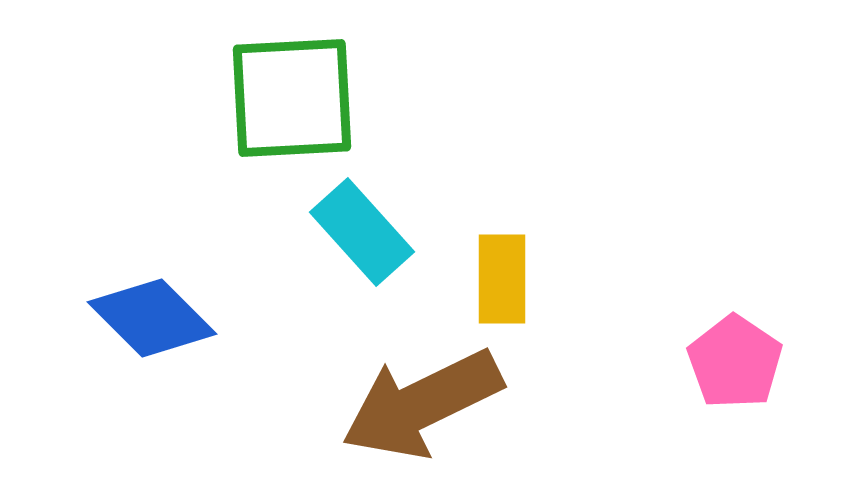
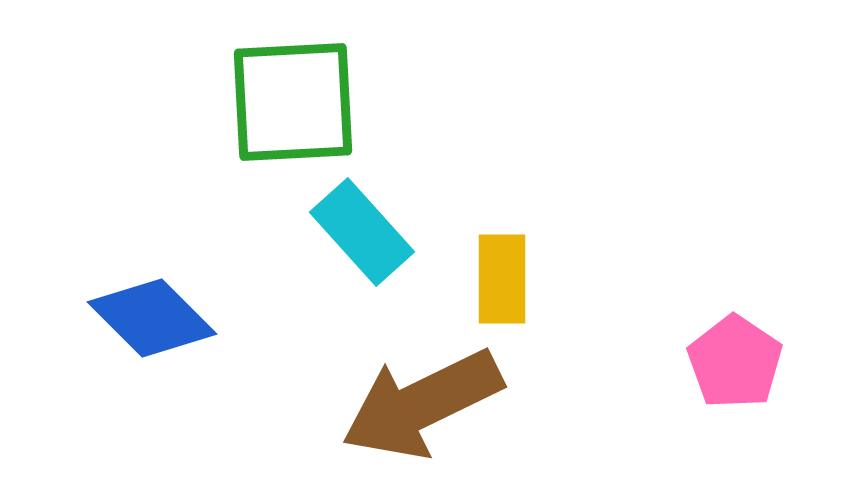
green square: moved 1 px right, 4 px down
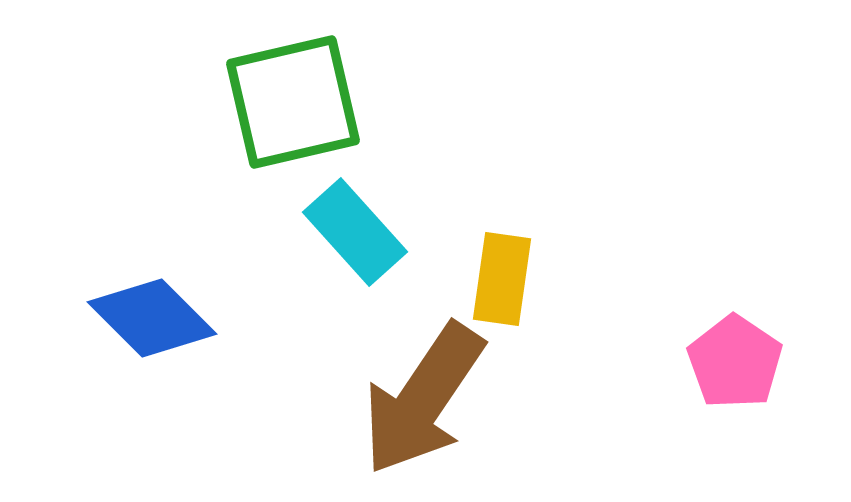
green square: rotated 10 degrees counterclockwise
cyan rectangle: moved 7 px left
yellow rectangle: rotated 8 degrees clockwise
brown arrow: moved 1 px right, 5 px up; rotated 30 degrees counterclockwise
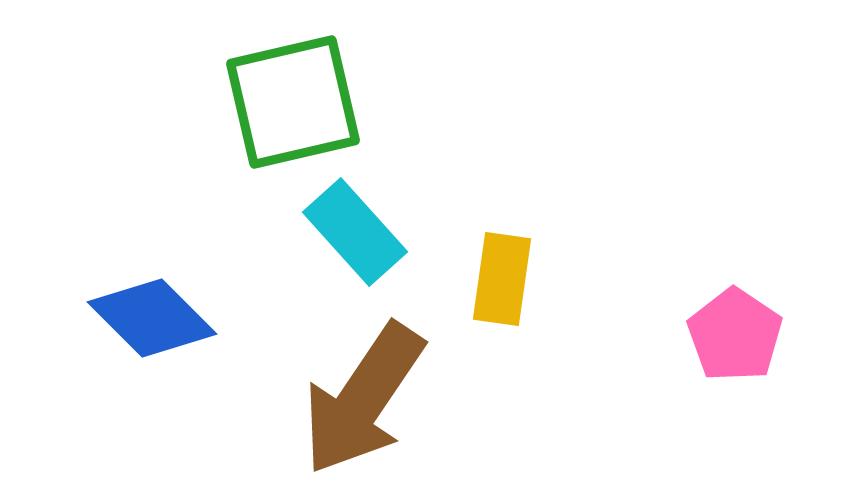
pink pentagon: moved 27 px up
brown arrow: moved 60 px left
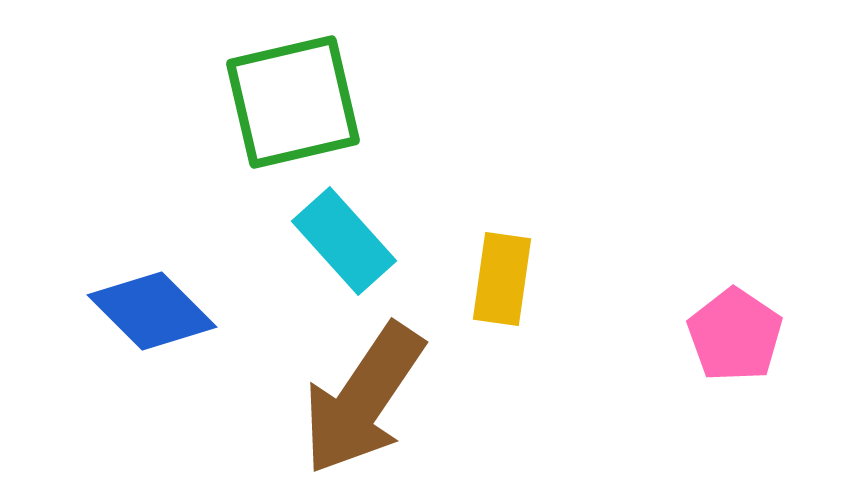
cyan rectangle: moved 11 px left, 9 px down
blue diamond: moved 7 px up
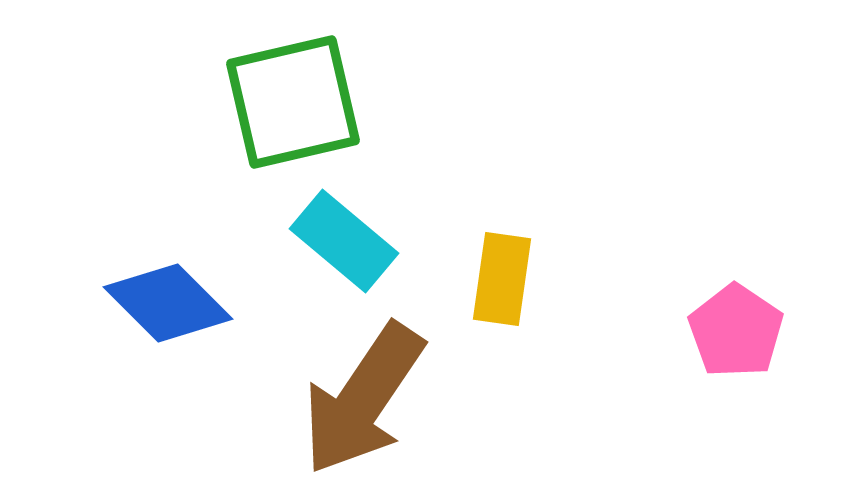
cyan rectangle: rotated 8 degrees counterclockwise
blue diamond: moved 16 px right, 8 px up
pink pentagon: moved 1 px right, 4 px up
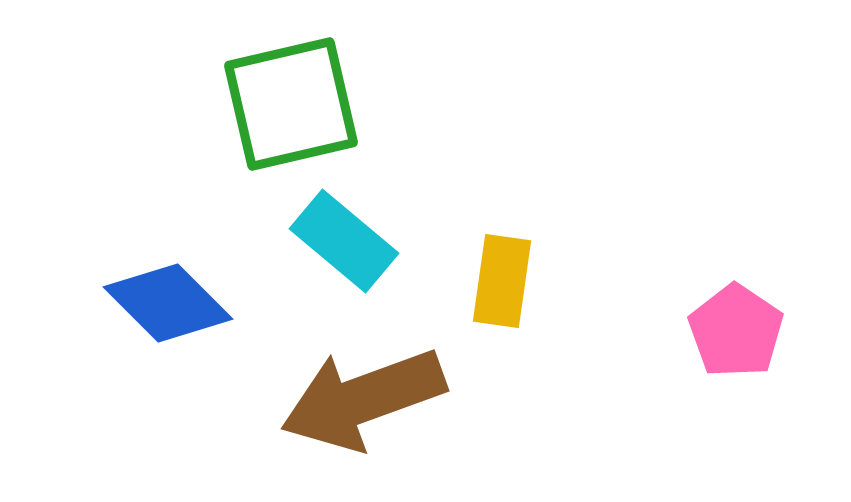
green square: moved 2 px left, 2 px down
yellow rectangle: moved 2 px down
brown arrow: rotated 36 degrees clockwise
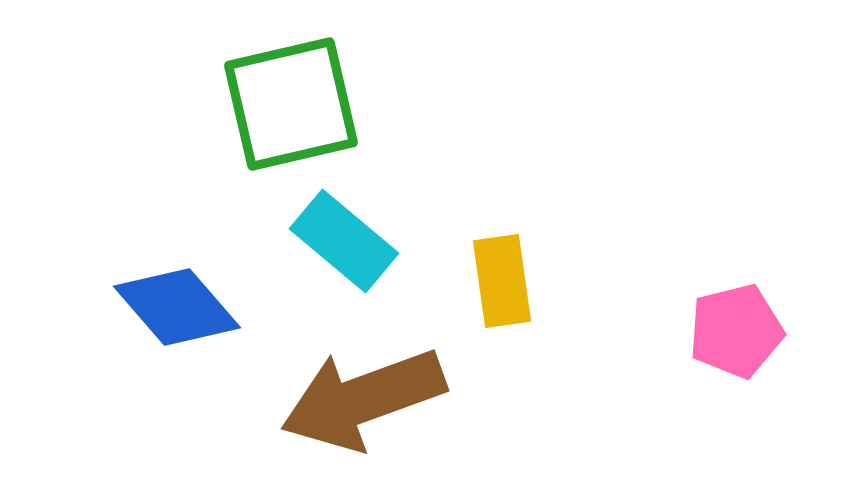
yellow rectangle: rotated 16 degrees counterclockwise
blue diamond: moved 9 px right, 4 px down; rotated 4 degrees clockwise
pink pentagon: rotated 24 degrees clockwise
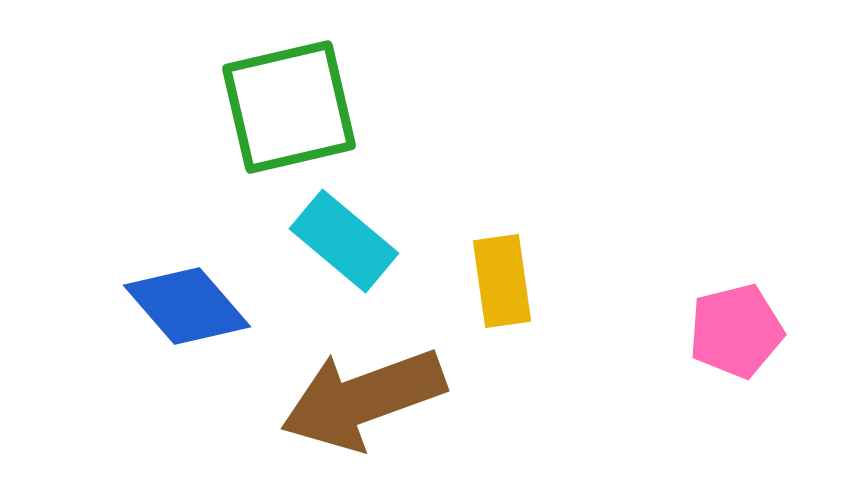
green square: moved 2 px left, 3 px down
blue diamond: moved 10 px right, 1 px up
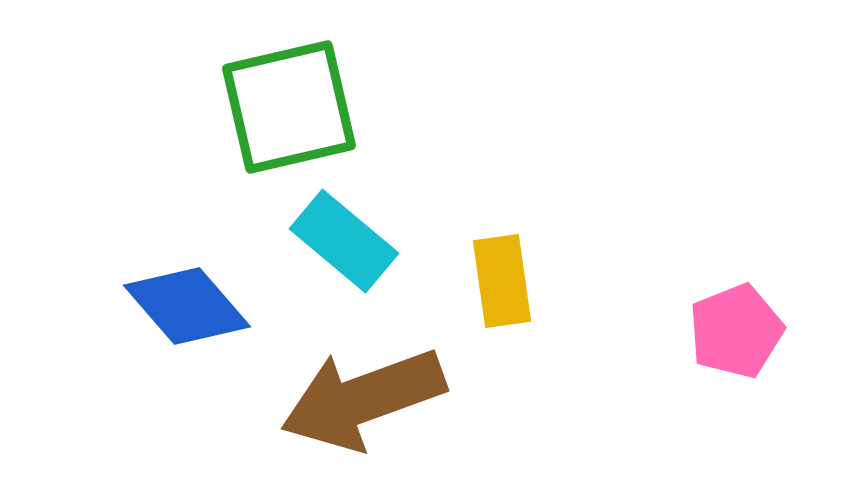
pink pentagon: rotated 8 degrees counterclockwise
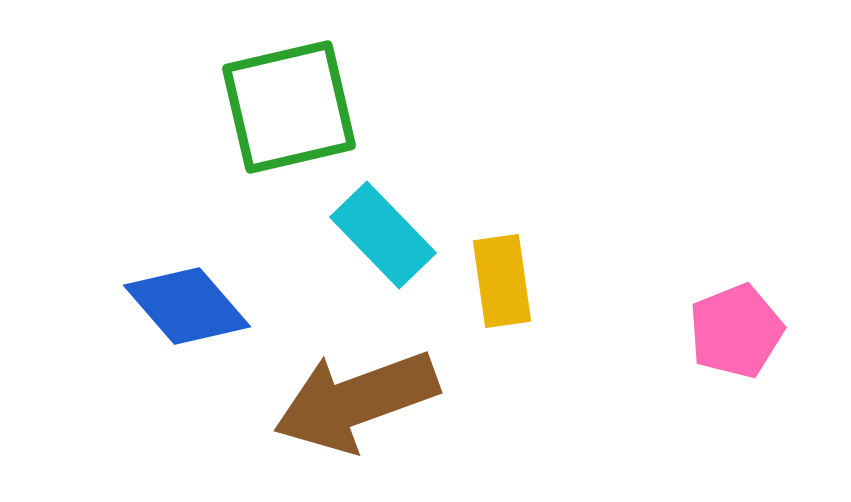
cyan rectangle: moved 39 px right, 6 px up; rotated 6 degrees clockwise
brown arrow: moved 7 px left, 2 px down
